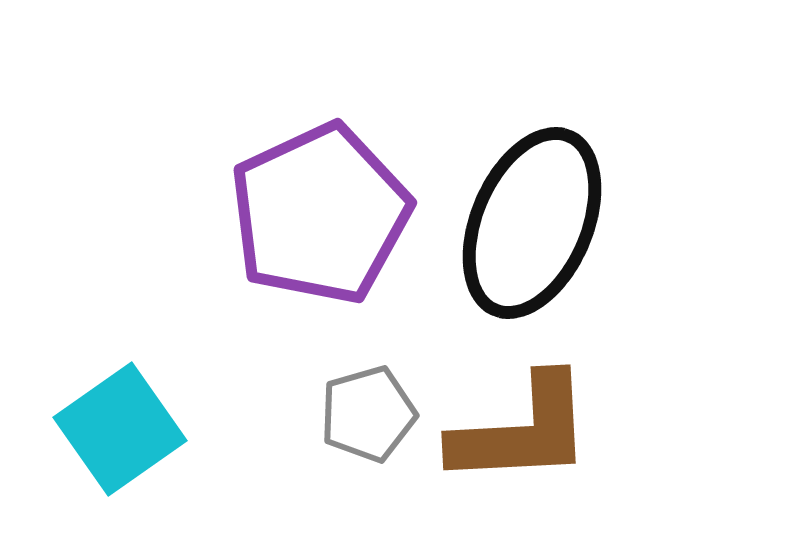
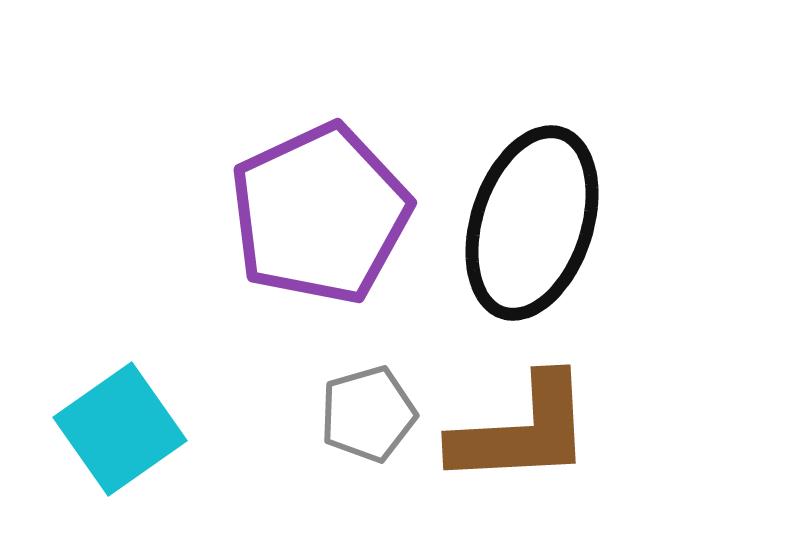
black ellipse: rotated 5 degrees counterclockwise
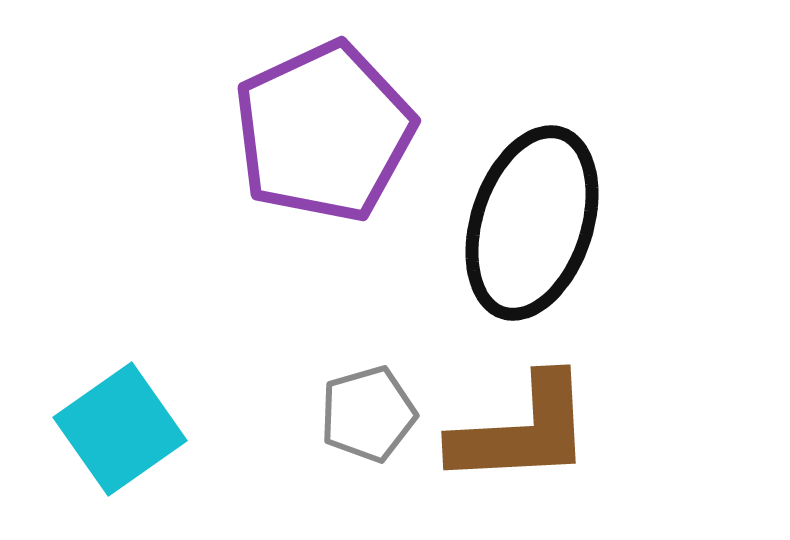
purple pentagon: moved 4 px right, 82 px up
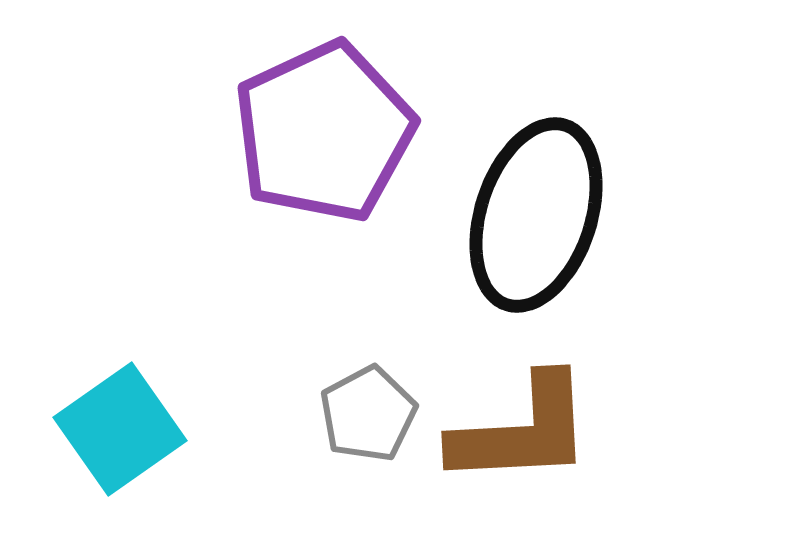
black ellipse: moved 4 px right, 8 px up
gray pentagon: rotated 12 degrees counterclockwise
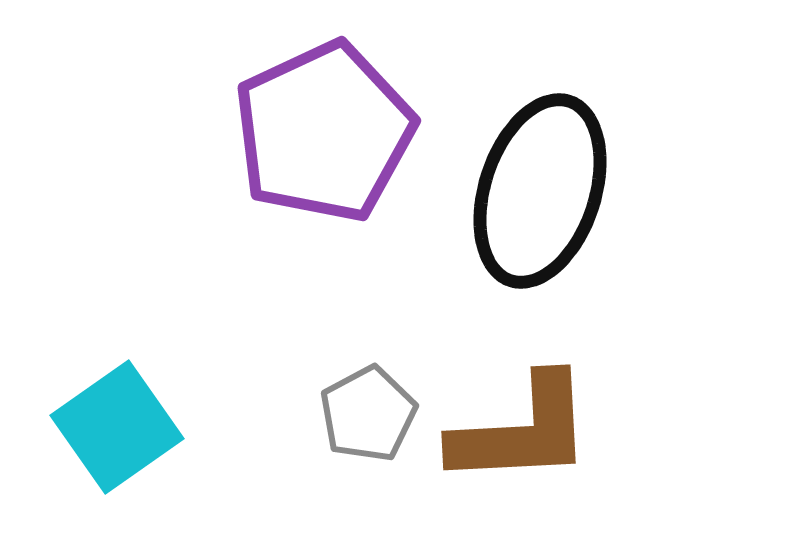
black ellipse: moved 4 px right, 24 px up
cyan square: moved 3 px left, 2 px up
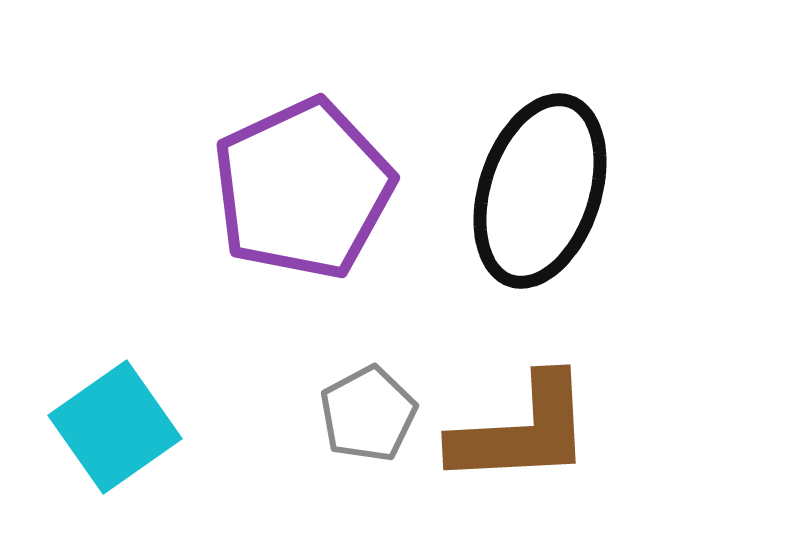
purple pentagon: moved 21 px left, 57 px down
cyan square: moved 2 px left
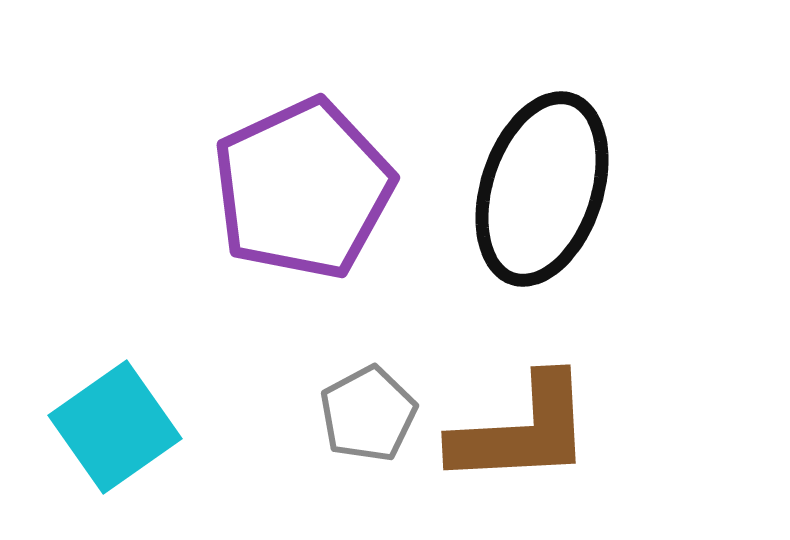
black ellipse: moved 2 px right, 2 px up
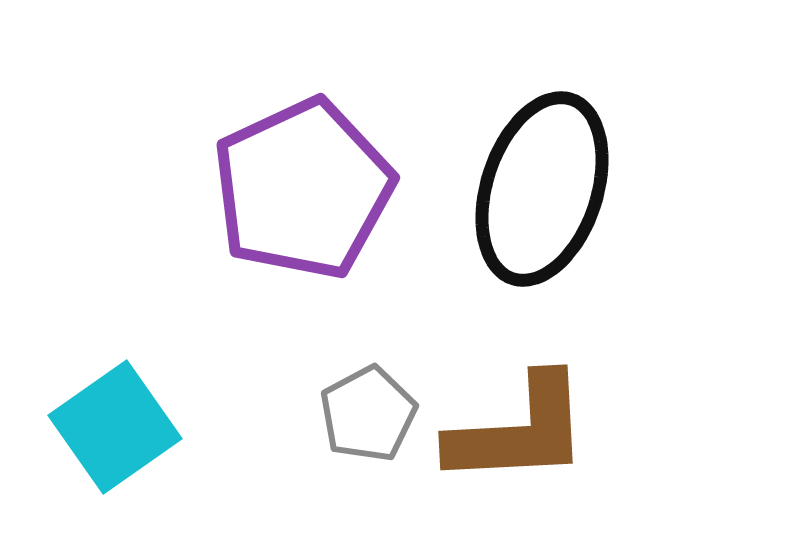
brown L-shape: moved 3 px left
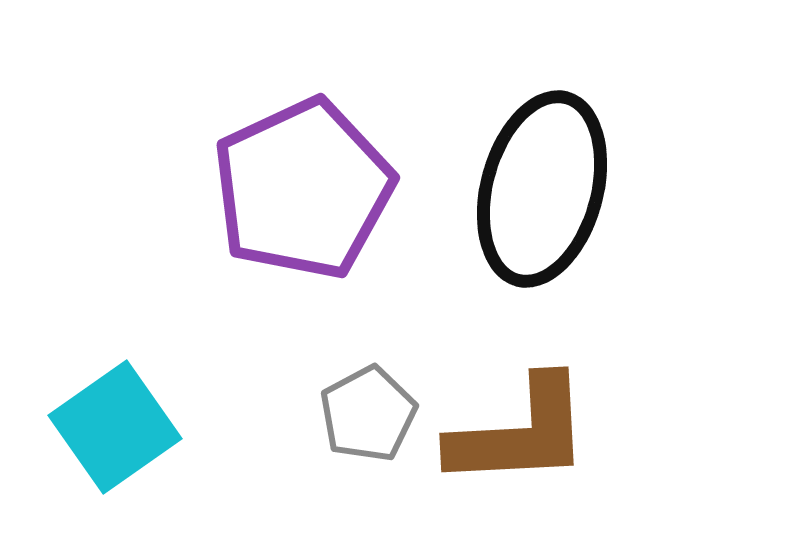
black ellipse: rotated 3 degrees counterclockwise
brown L-shape: moved 1 px right, 2 px down
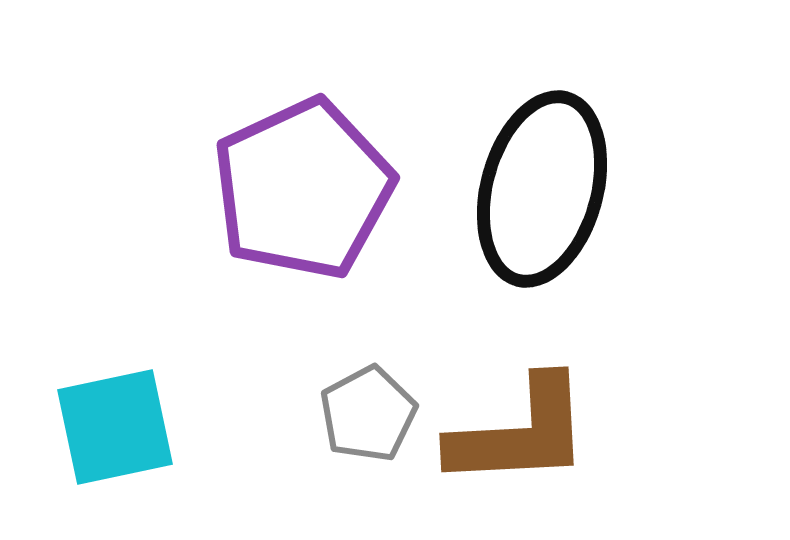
cyan square: rotated 23 degrees clockwise
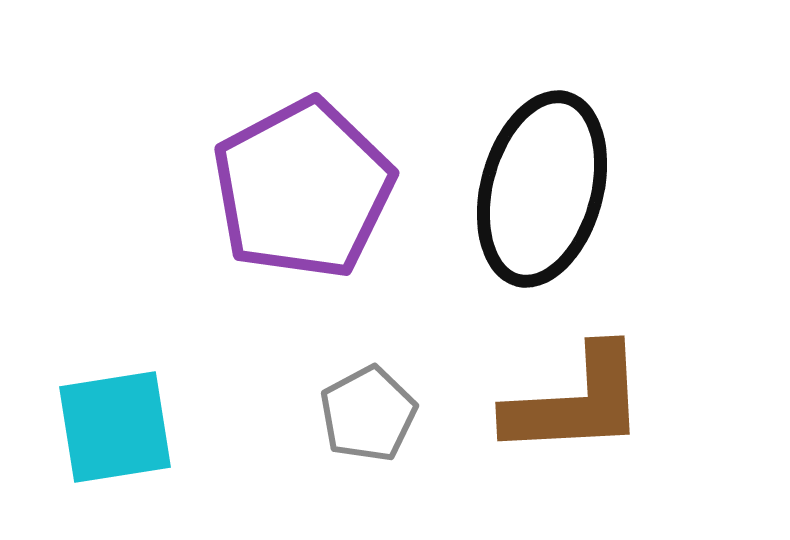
purple pentagon: rotated 3 degrees counterclockwise
cyan square: rotated 3 degrees clockwise
brown L-shape: moved 56 px right, 31 px up
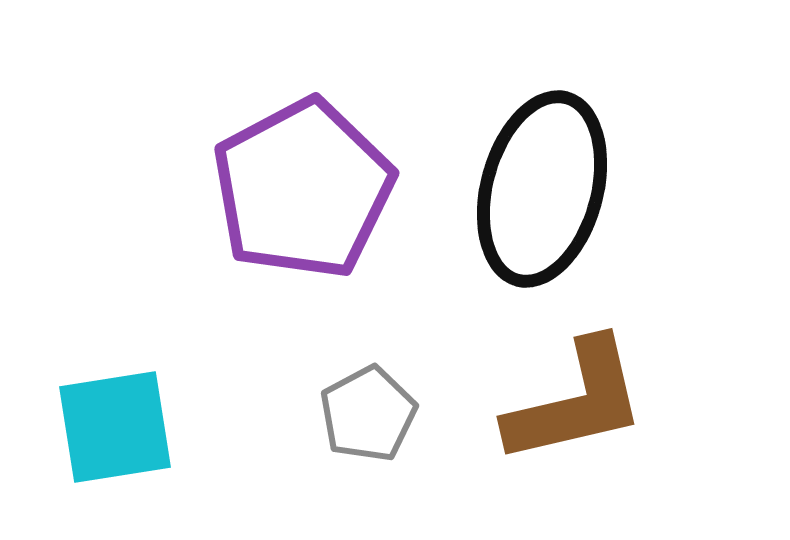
brown L-shape: rotated 10 degrees counterclockwise
